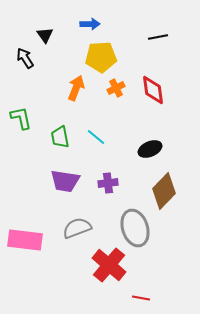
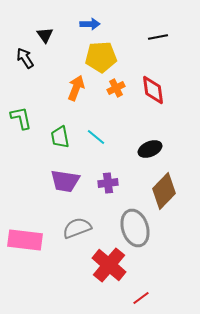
red line: rotated 48 degrees counterclockwise
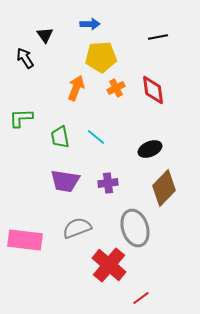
green L-shape: rotated 80 degrees counterclockwise
brown diamond: moved 3 px up
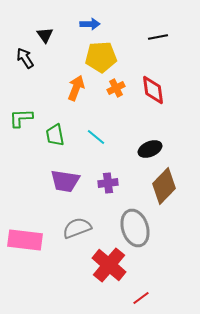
green trapezoid: moved 5 px left, 2 px up
brown diamond: moved 2 px up
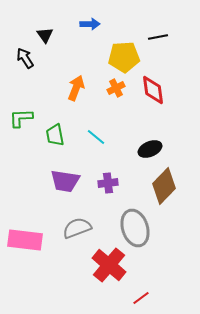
yellow pentagon: moved 23 px right
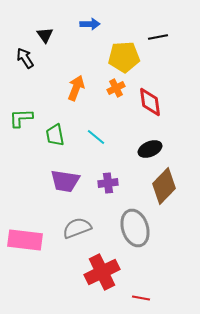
red diamond: moved 3 px left, 12 px down
red cross: moved 7 px left, 7 px down; rotated 24 degrees clockwise
red line: rotated 48 degrees clockwise
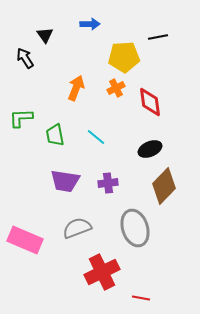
pink rectangle: rotated 16 degrees clockwise
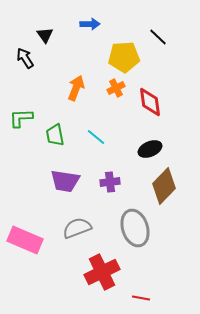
black line: rotated 54 degrees clockwise
purple cross: moved 2 px right, 1 px up
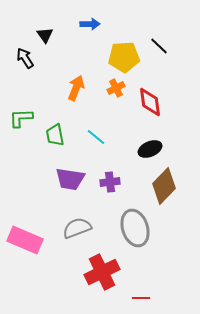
black line: moved 1 px right, 9 px down
purple trapezoid: moved 5 px right, 2 px up
red line: rotated 12 degrees counterclockwise
